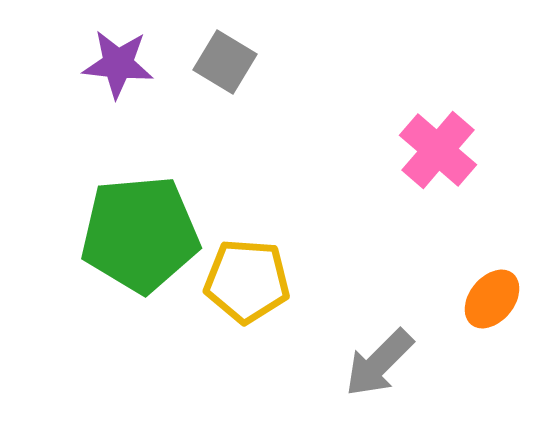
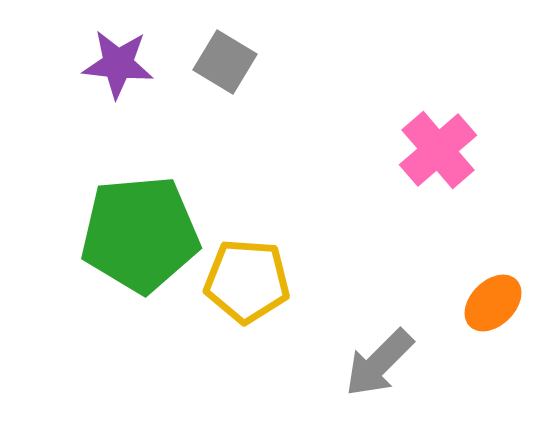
pink cross: rotated 8 degrees clockwise
orange ellipse: moved 1 px right, 4 px down; rotated 6 degrees clockwise
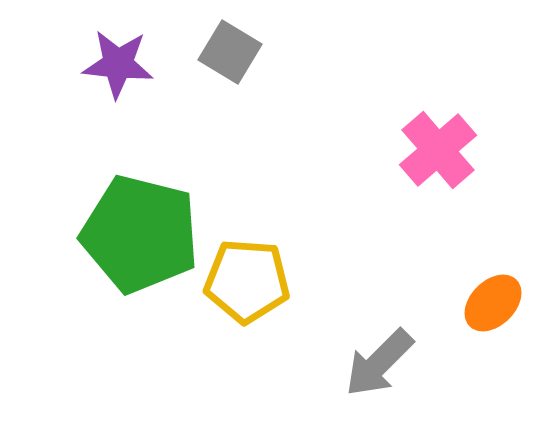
gray square: moved 5 px right, 10 px up
green pentagon: rotated 19 degrees clockwise
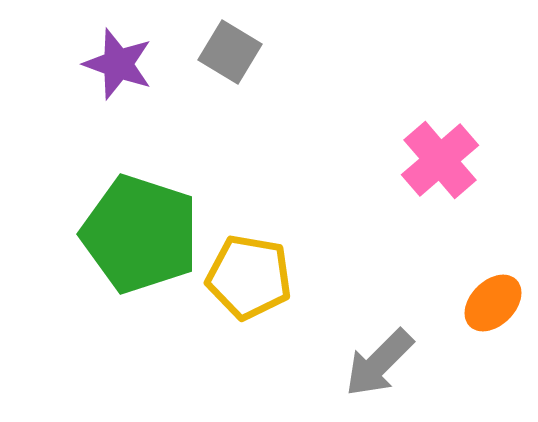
purple star: rotated 14 degrees clockwise
pink cross: moved 2 px right, 10 px down
green pentagon: rotated 4 degrees clockwise
yellow pentagon: moved 2 px right, 4 px up; rotated 6 degrees clockwise
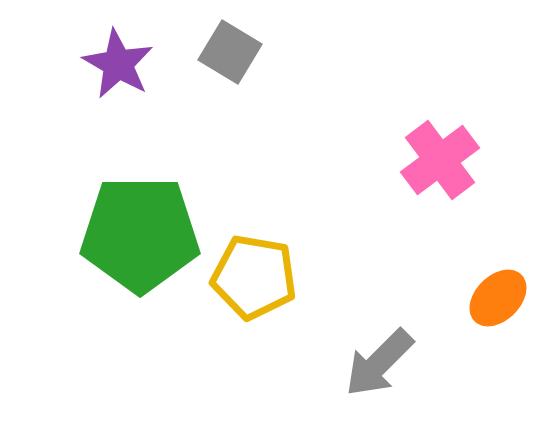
purple star: rotated 10 degrees clockwise
pink cross: rotated 4 degrees clockwise
green pentagon: rotated 18 degrees counterclockwise
yellow pentagon: moved 5 px right
orange ellipse: moved 5 px right, 5 px up
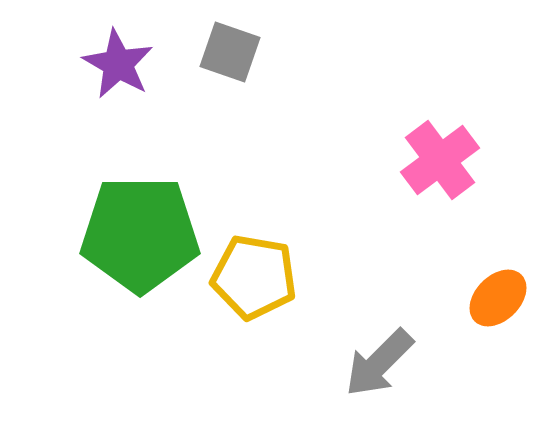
gray square: rotated 12 degrees counterclockwise
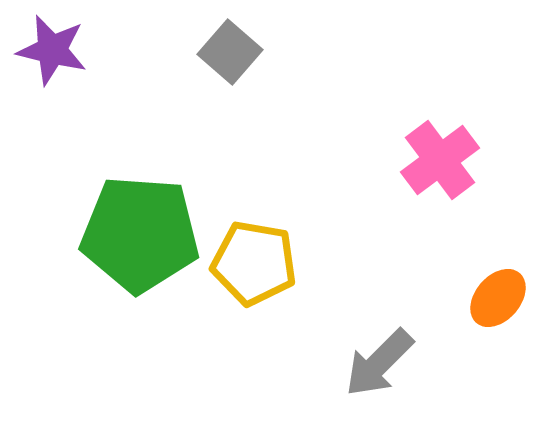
gray square: rotated 22 degrees clockwise
purple star: moved 66 px left, 14 px up; rotated 16 degrees counterclockwise
green pentagon: rotated 4 degrees clockwise
yellow pentagon: moved 14 px up
orange ellipse: rotated 4 degrees counterclockwise
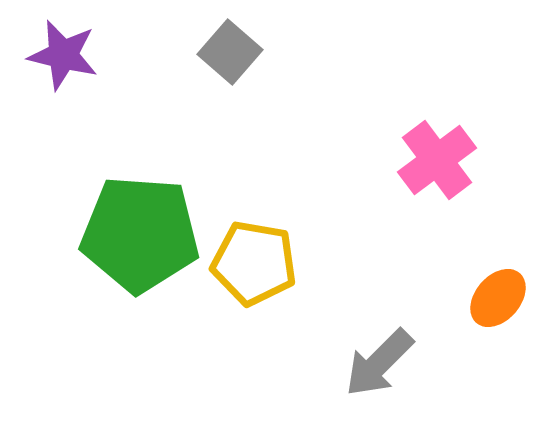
purple star: moved 11 px right, 5 px down
pink cross: moved 3 px left
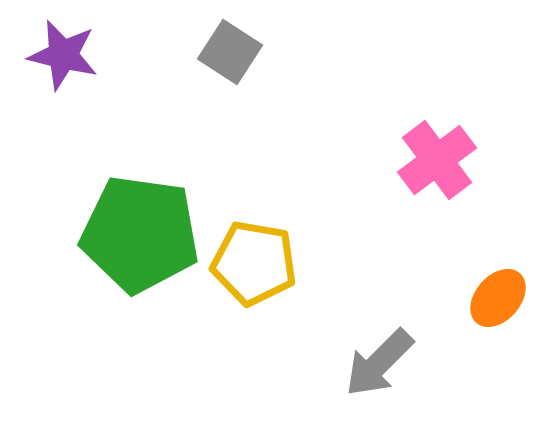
gray square: rotated 8 degrees counterclockwise
green pentagon: rotated 4 degrees clockwise
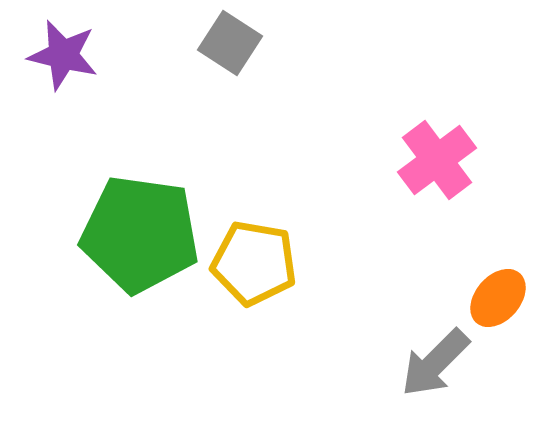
gray square: moved 9 px up
gray arrow: moved 56 px right
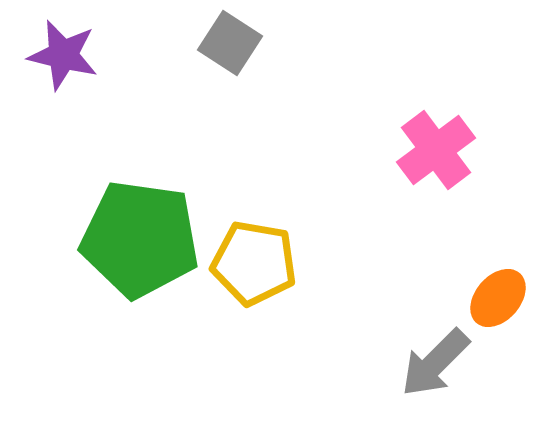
pink cross: moved 1 px left, 10 px up
green pentagon: moved 5 px down
